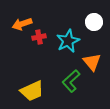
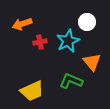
white circle: moved 7 px left
red cross: moved 1 px right, 5 px down
green L-shape: rotated 65 degrees clockwise
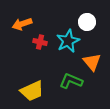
red cross: rotated 24 degrees clockwise
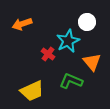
red cross: moved 8 px right, 12 px down; rotated 24 degrees clockwise
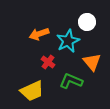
orange arrow: moved 17 px right, 10 px down
red cross: moved 8 px down
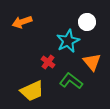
orange arrow: moved 17 px left, 12 px up
green L-shape: rotated 15 degrees clockwise
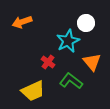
white circle: moved 1 px left, 1 px down
yellow trapezoid: moved 1 px right
